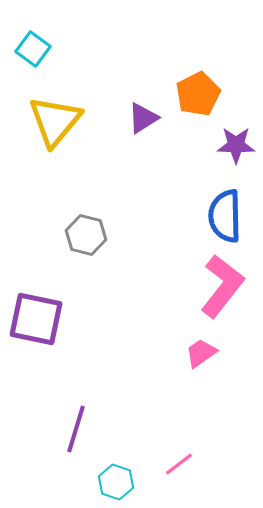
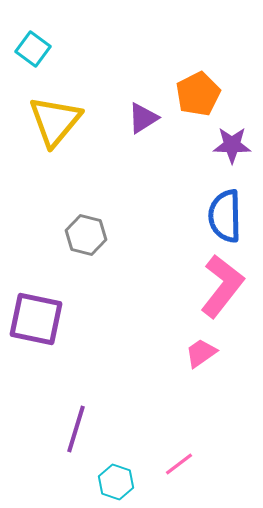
purple star: moved 4 px left
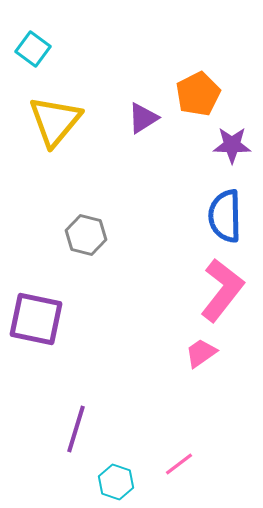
pink L-shape: moved 4 px down
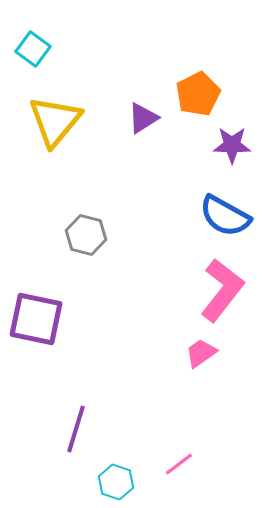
blue semicircle: rotated 60 degrees counterclockwise
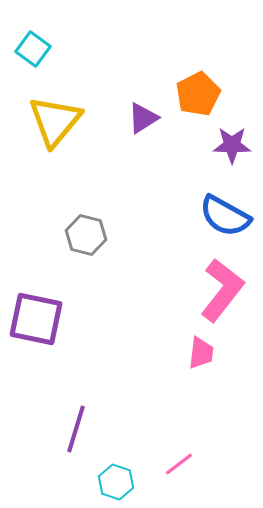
pink trapezoid: rotated 132 degrees clockwise
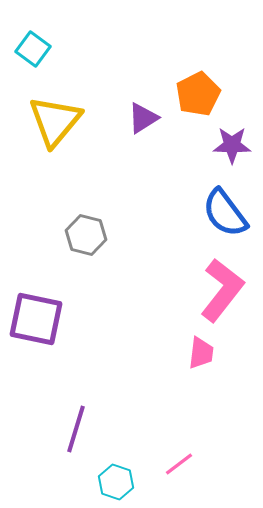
blue semicircle: moved 3 px up; rotated 24 degrees clockwise
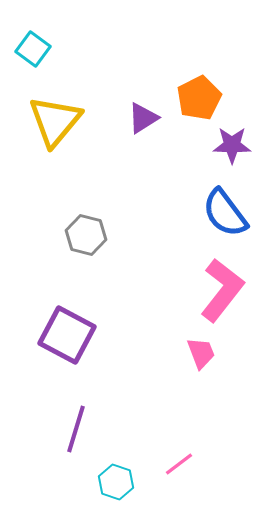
orange pentagon: moved 1 px right, 4 px down
purple square: moved 31 px right, 16 px down; rotated 16 degrees clockwise
pink trapezoid: rotated 28 degrees counterclockwise
